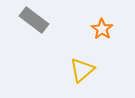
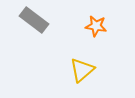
orange star: moved 6 px left, 3 px up; rotated 25 degrees counterclockwise
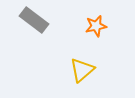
orange star: rotated 20 degrees counterclockwise
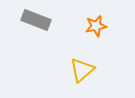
gray rectangle: moved 2 px right; rotated 16 degrees counterclockwise
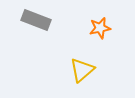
orange star: moved 4 px right, 2 px down
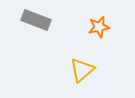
orange star: moved 1 px left, 1 px up
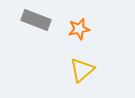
orange star: moved 20 px left, 2 px down
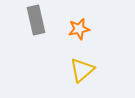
gray rectangle: rotated 56 degrees clockwise
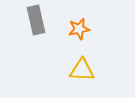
yellow triangle: rotated 44 degrees clockwise
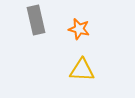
orange star: rotated 25 degrees clockwise
